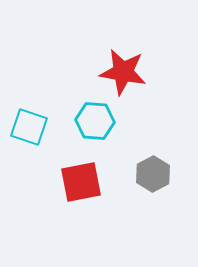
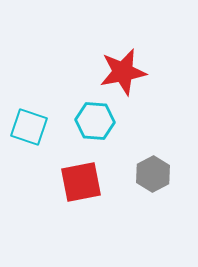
red star: rotated 21 degrees counterclockwise
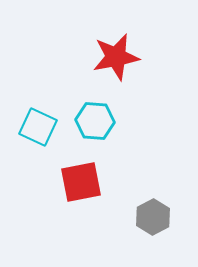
red star: moved 7 px left, 15 px up
cyan square: moved 9 px right; rotated 6 degrees clockwise
gray hexagon: moved 43 px down
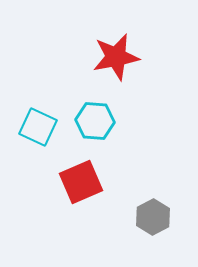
red square: rotated 12 degrees counterclockwise
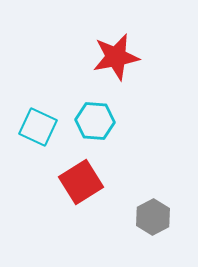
red square: rotated 9 degrees counterclockwise
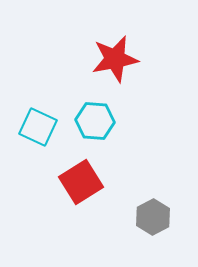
red star: moved 1 px left, 2 px down
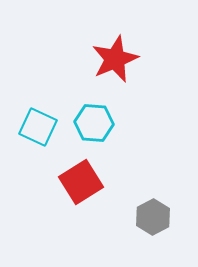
red star: rotated 12 degrees counterclockwise
cyan hexagon: moved 1 px left, 2 px down
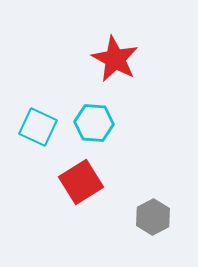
red star: rotated 21 degrees counterclockwise
